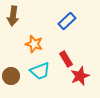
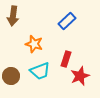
red rectangle: rotated 49 degrees clockwise
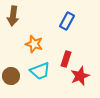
blue rectangle: rotated 18 degrees counterclockwise
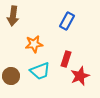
orange star: rotated 24 degrees counterclockwise
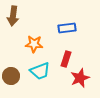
blue rectangle: moved 7 px down; rotated 54 degrees clockwise
orange star: rotated 12 degrees clockwise
red star: moved 2 px down
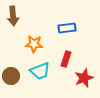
brown arrow: rotated 12 degrees counterclockwise
red star: moved 4 px right
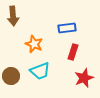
orange star: rotated 18 degrees clockwise
red rectangle: moved 7 px right, 7 px up
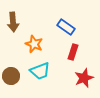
brown arrow: moved 6 px down
blue rectangle: moved 1 px left, 1 px up; rotated 42 degrees clockwise
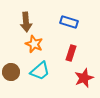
brown arrow: moved 13 px right
blue rectangle: moved 3 px right, 5 px up; rotated 18 degrees counterclockwise
red rectangle: moved 2 px left, 1 px down
cyan trapezoid: rotated 20 degrees counterclockwise
brown circle: moved 4 px up
